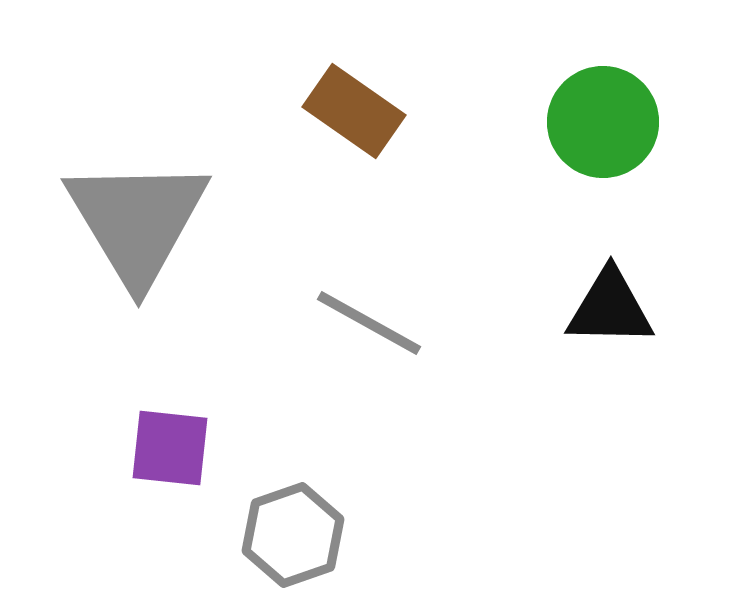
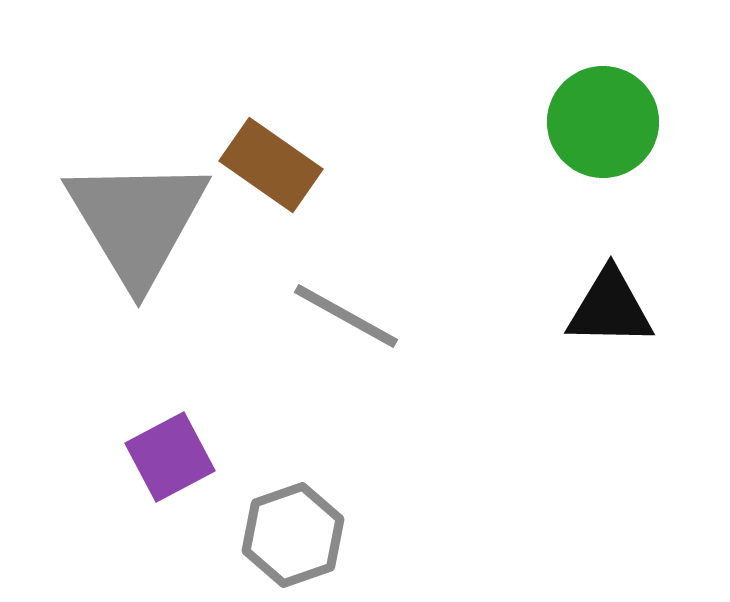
brown rectangle: moved 83 px left, 54 px down
gray line: moved 23 px left, 7 px up
purple square: moved 9 px down; rotated 34 degrees counterclockwise
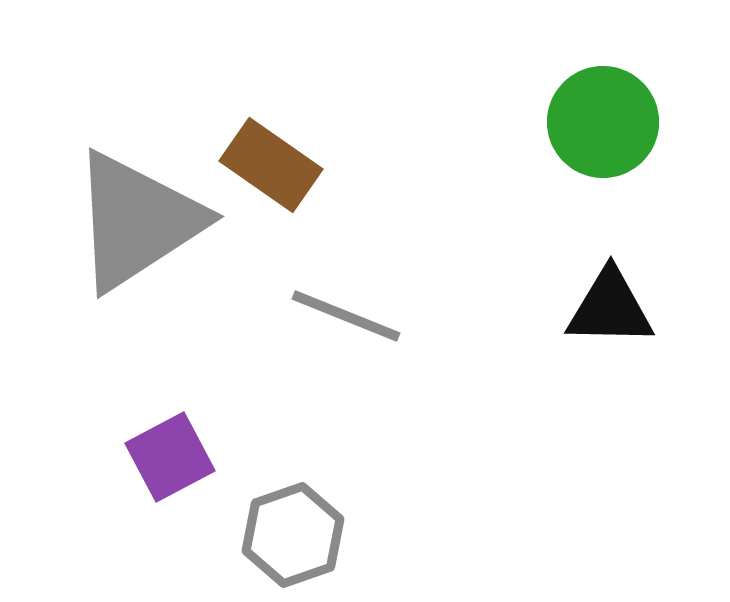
gray triangle: rotated 28 degrees clockwise
gray line: rotated 7 degrees counterclockwise
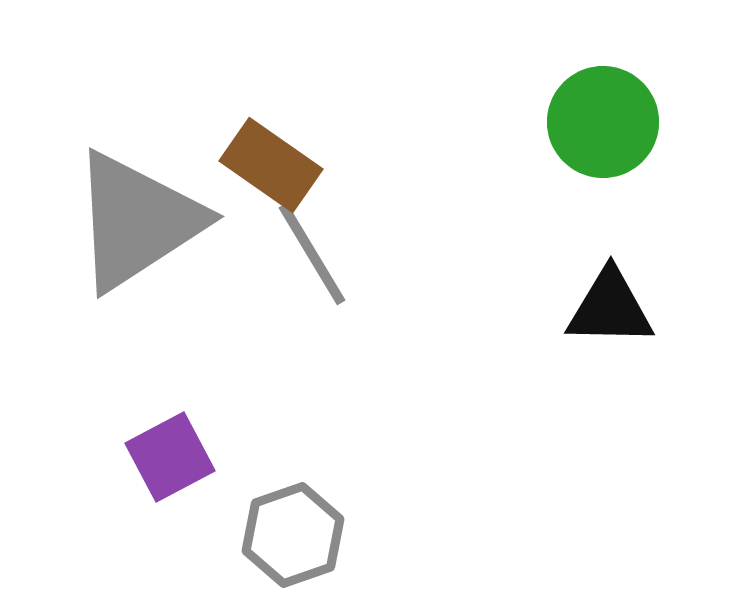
gray line: moved 34 px left, 62 px up; rotated 37 degrees clockwise
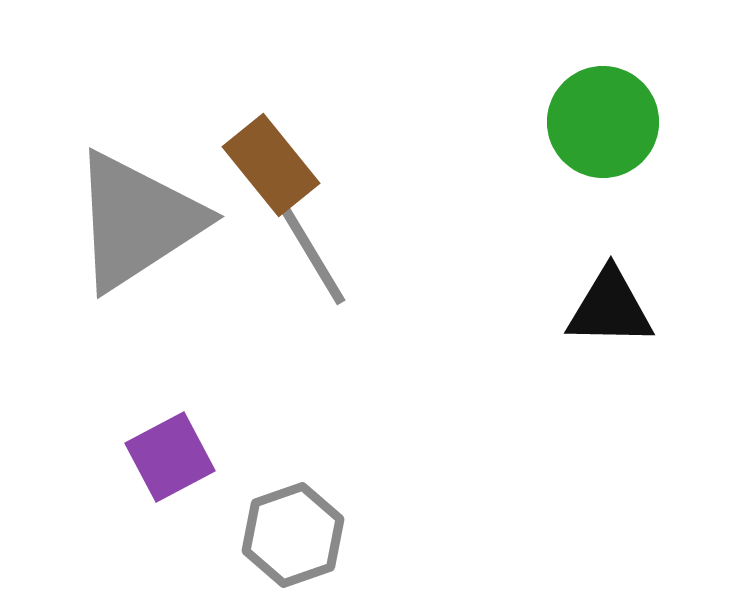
brown rectangle: rotated 16 degrees clockwise
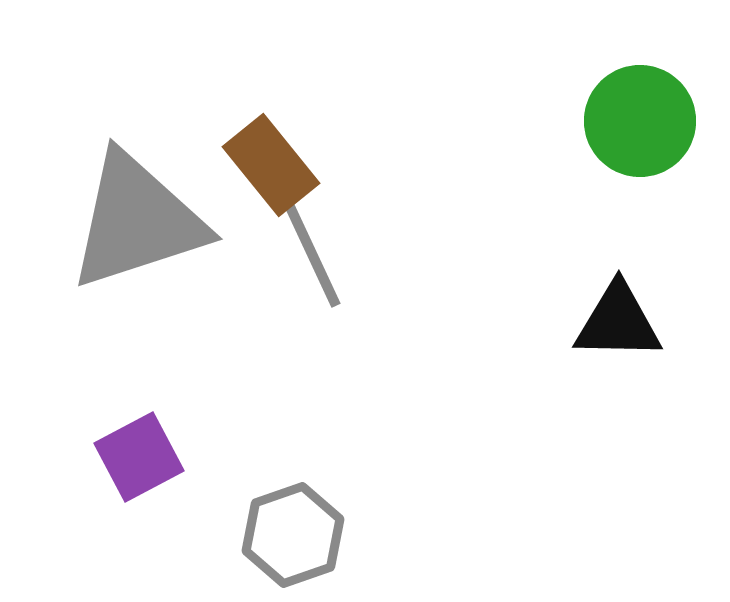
green circle: moved 37 px right, 1 px up
gray triangle: rotated 15 degrees clockwise
gray line: rotated 6 degrees clockwise
black triangle: moved 8 px right, 14 px down
purple square: moved 31 px left
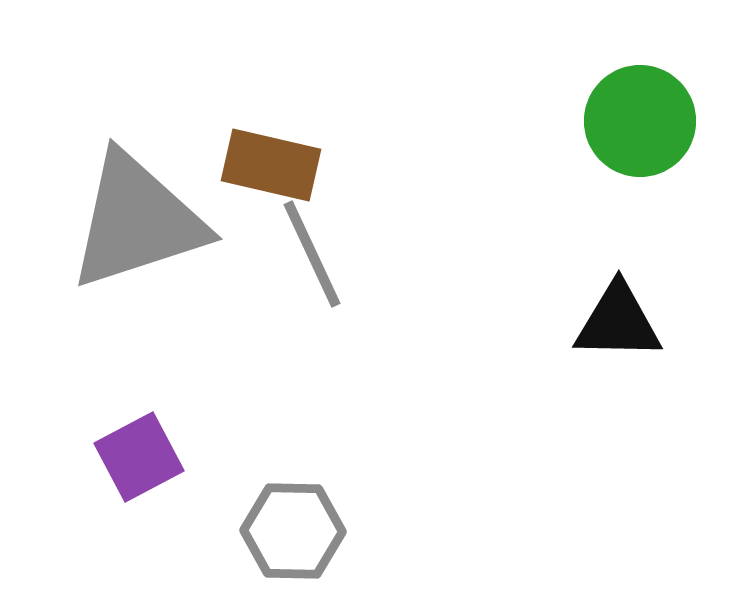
brown rectangle: rotated 38 degrees counterclockwise
gray hexagon: moved 4 px up; rotated 20 degrees clockwise
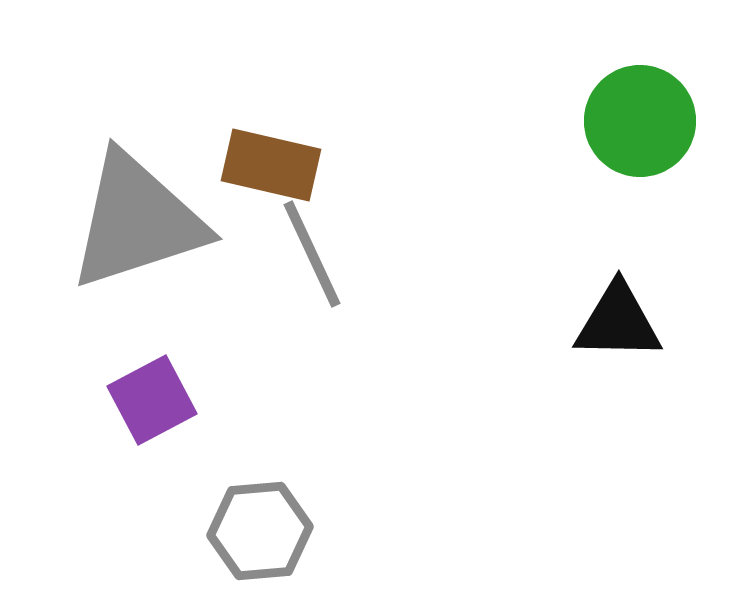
purple square: moved 13 px right, 57 px up
gray hexagon: moved 33 px left; rotated 6 degrees counterclockwise
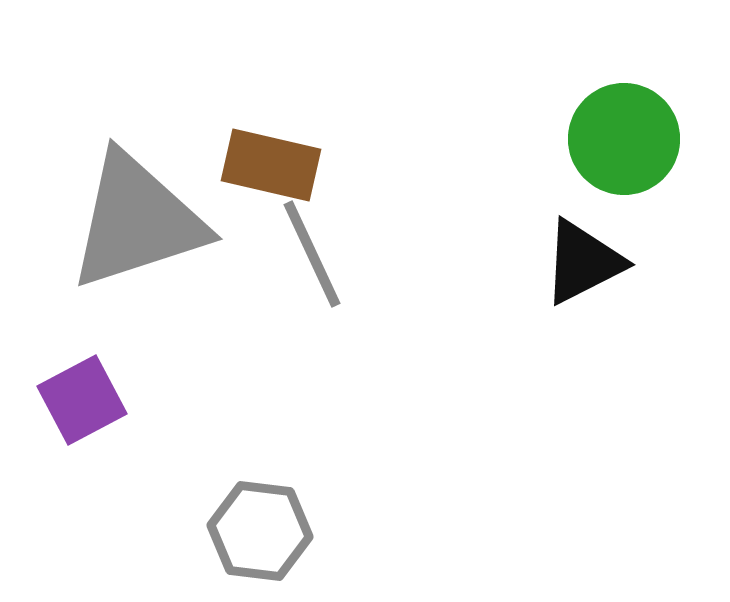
green circle: moved 16 px left, 18 px down
black triangle: moved 35 px left, 60 px up; rotated 28 degrees counterclockwise
purple square: moved 70 px left
gray hexagon: rotated 12 degrees clockwise
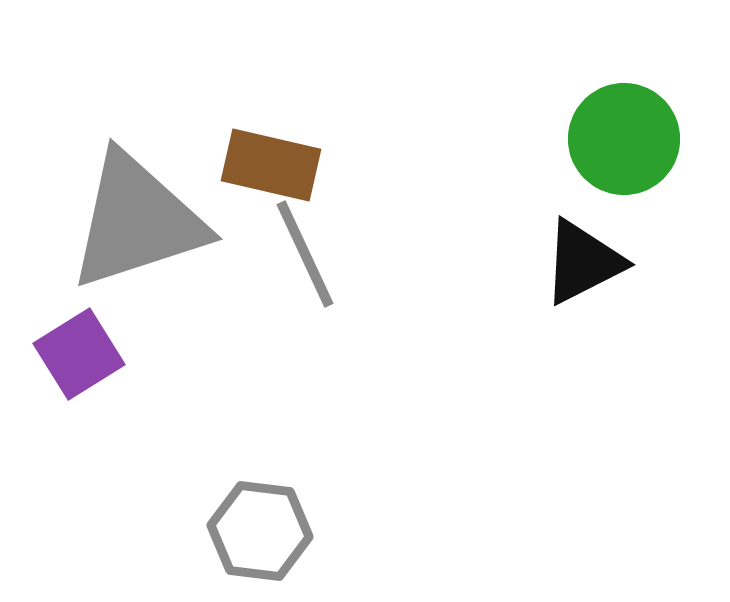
gray line: moved 7 px left
purple square: moved 3 px left, 46 px up; rotated 4 degrees counterclockwise
